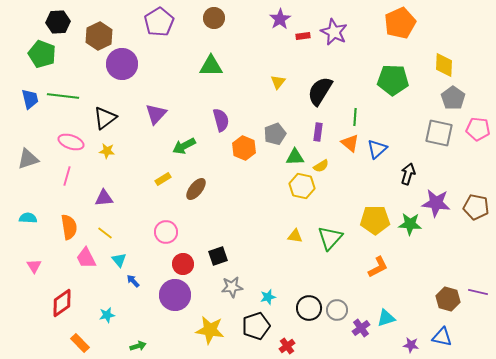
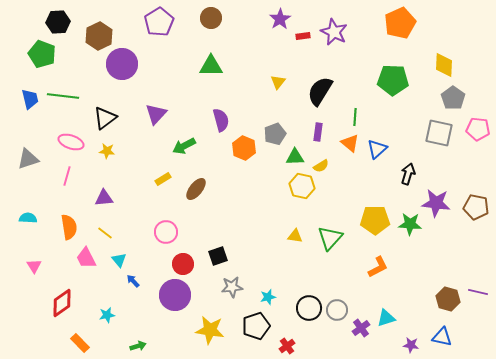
brown circle at (214, 18): moved 3 px left
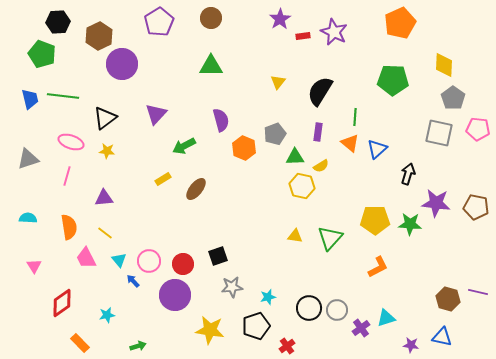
pink circle at (166, 232): moved 17 px left, 29 px down
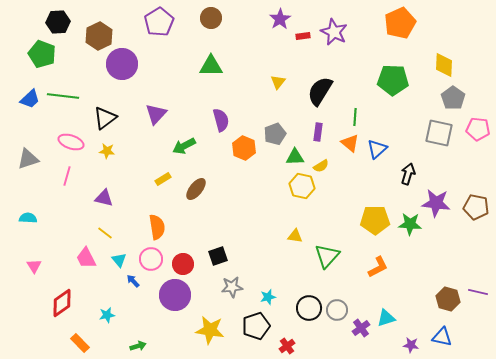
blue trapezoid at (30, 99): rotated 60 degrees clockwise
purple triangle at (104, 198): rotated 18 degrees clockwise
orange semicircle at (69, 227): moved 88 px right
green triangle at (330, 238): moved 3 px left, 18 px down
pink circle at (149, 261): moved 2 px right, 2 px up
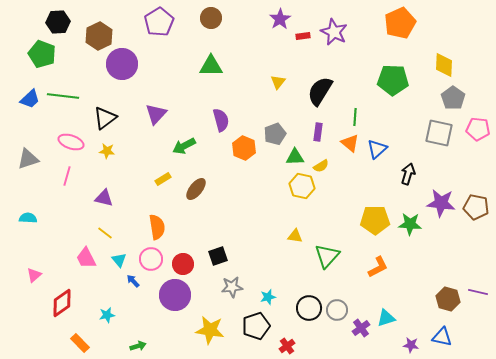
purple star at (436, 203): moved 5 px right
pink triangle at (34, 266): moved 9 px down; rotated 21 degrees clockwise
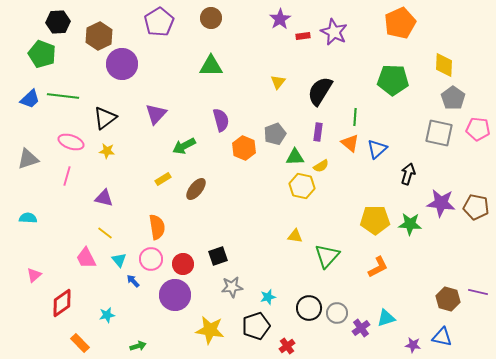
gray circle at (337, 310): moved 3 px down
purple star at (411, 345): moved 2 px right
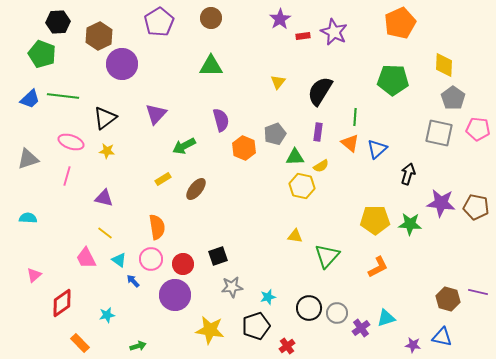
cyan triangle at (119, 260): rotated 14 degrees counterclockwise
